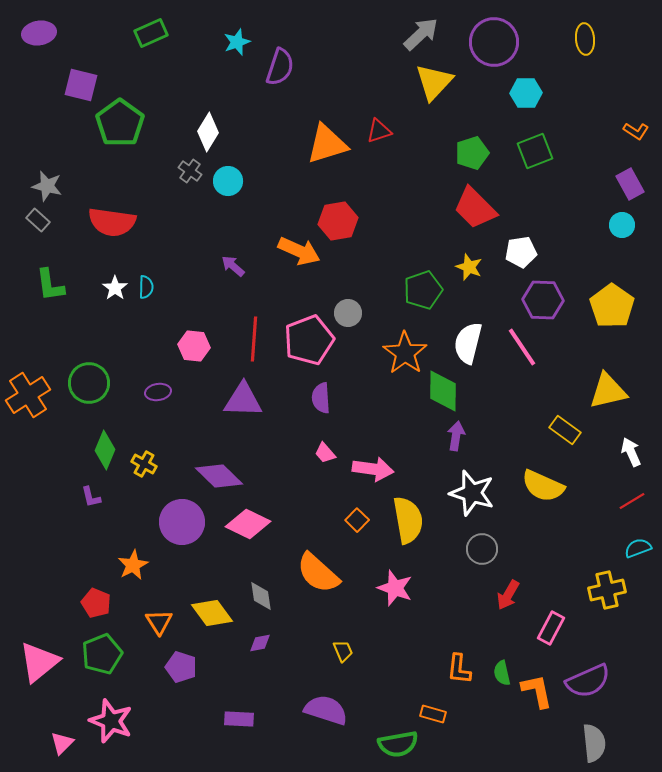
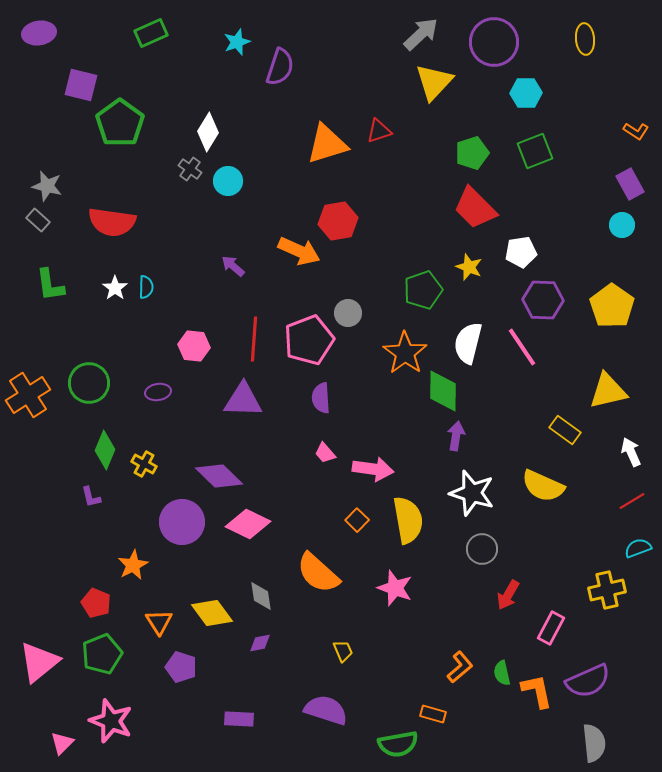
gray cross at (190, 171): moved 2 px up
orange L-shape at (459, 669): moved 1 px right, 2 px up; rotated 136 degrees counterclockwise
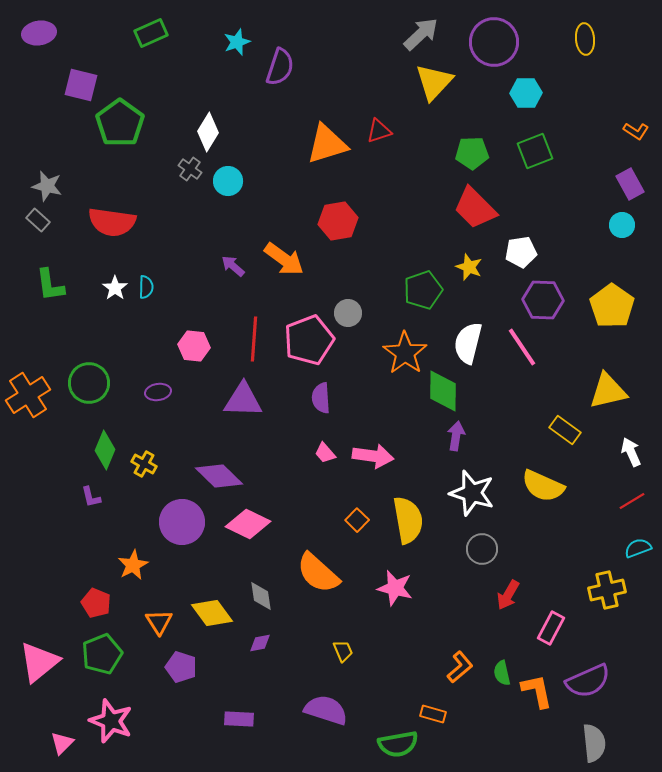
green pentagon at (472, 153): rotated 16 degrees clockwise
orange arrow at (299, 251): moved 15 px left, 8 px down; rotated 12 degrees clockwise
pink arrow at (373, 469): moved 13 px up
pink star at (395, 588): rotated 6 degrees counterclockwise
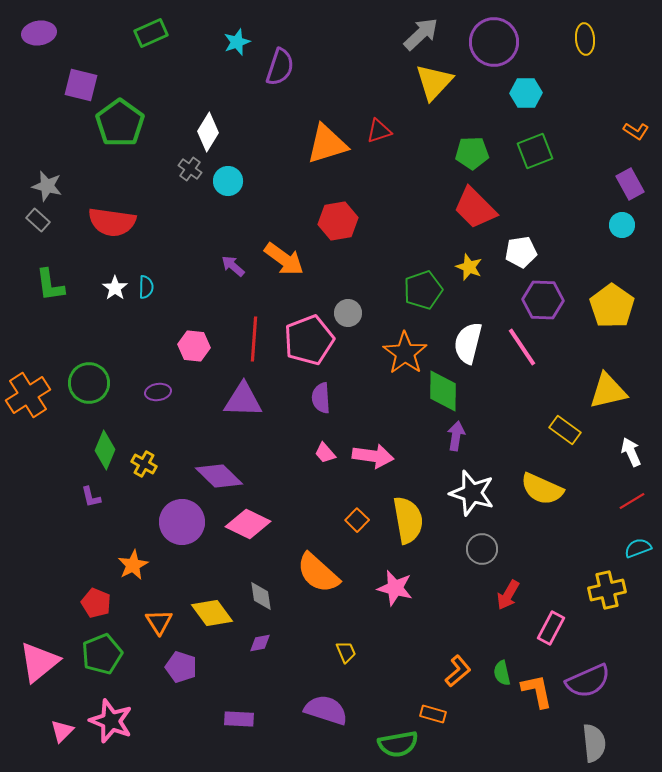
yellow semicircle at (543, 486): moved 1 px left, 3 px down
yellow trapezoid at (343, 651): moved 3 px right, 1 px down
orange L-shape at (460, 667): moved 2 px left, 4 px down
pink triangle at (62, 743): moved 12 px up
